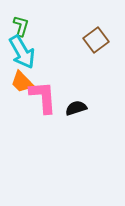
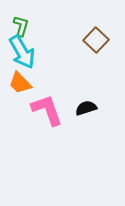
brown square: rotated 10 degrees counterclockwise
orange trapezoid: moved 2 px left, 1 px down
pink L-shape: moved 4 px right, 13 px down; rotated 15 degrees counterclockwise
black semicircle: moved 10 px right
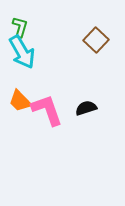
green L-shape: moved 1 px left, 1 px down
orange trapezoid: moved 18 px down
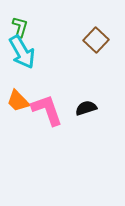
orange trapezoid: moved 2 px left
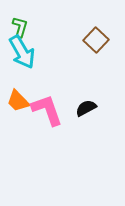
black semicircle: rotated 10 degrees counterclockwise
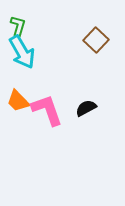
green L-shape: moved 2 px left, 1 px up
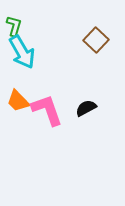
green L-shape: moved 4 px left
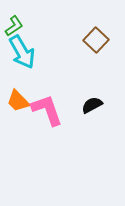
green L-shape: rotated 40 degrees clockwise
black semicircle: moved 6 px right, 3 px up
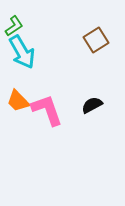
brown square: rotated 15 degrees clockwise
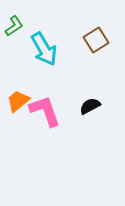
cyan arrow: moved 22 px right, 3 px up
orange trapezoid: rotated 95 degrees clockwise
black semicircle: moved 2 px left, 1 px down
pink L-shape: moved 2 px left, 1 px down
